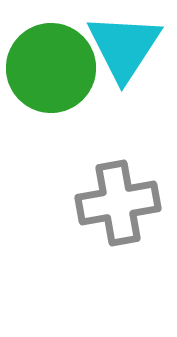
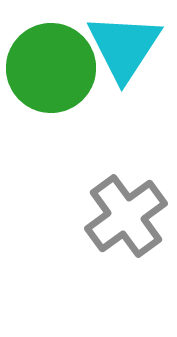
gray cross: moved 8 px right, 13 px down; rotated 26 degrees counterclockwise
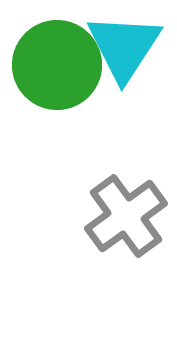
green circle: moved 6 px right, 3 px up
